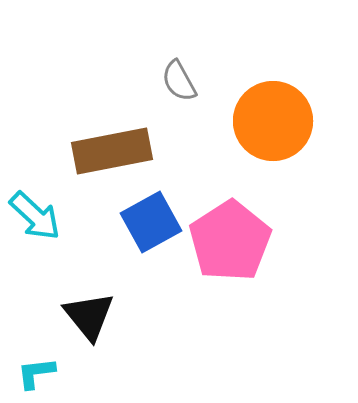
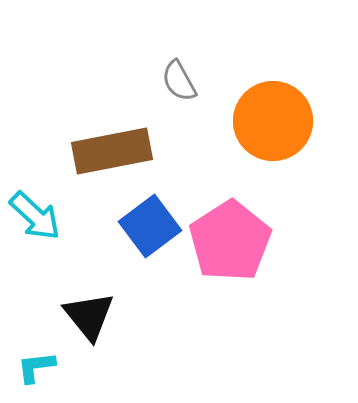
blue square: moved 1 px left, 4 px down; rotated 8 degrees counterclockwise
cyan L-shape: moved 6 px up
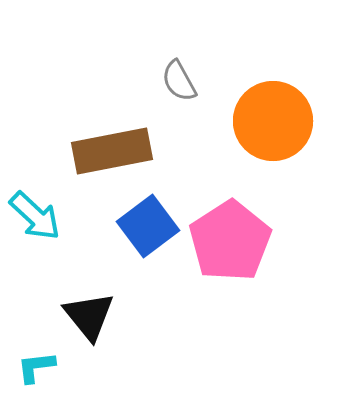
blue square: moved 2 px left
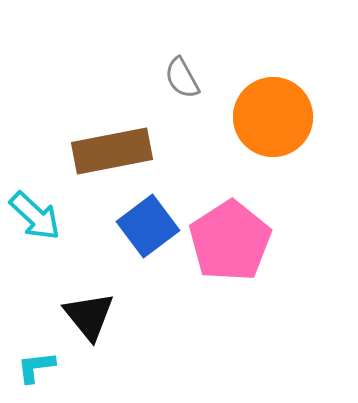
gray semicircle: moved 3 px right, 3 px up
orange circle: moved 4 px up
